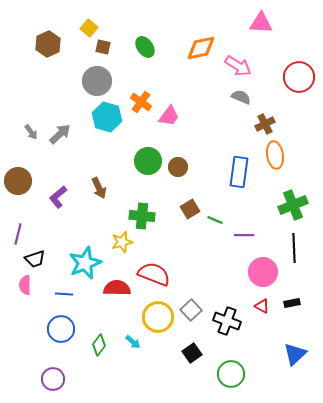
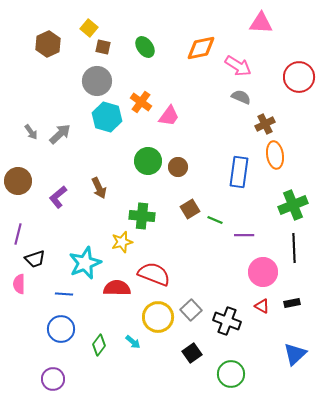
pink semicircle at (25, 285): moved 6 px left, 1 px up
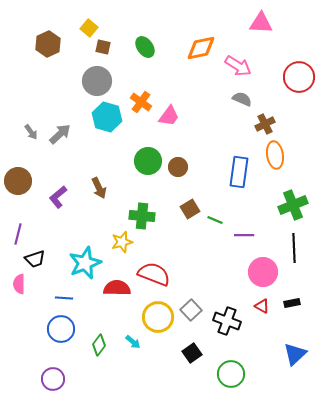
gray semicircle at (241, 97): moved 1 px right, 2 px down
blue line at (64, 294): moved 4 px down
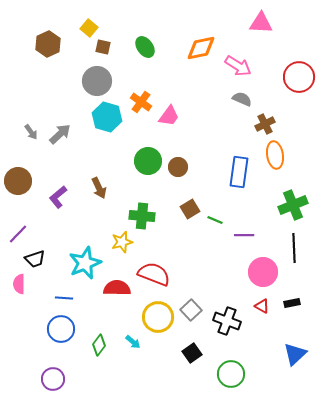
purple line at (18, 234): rotated 30 degrees clockwise
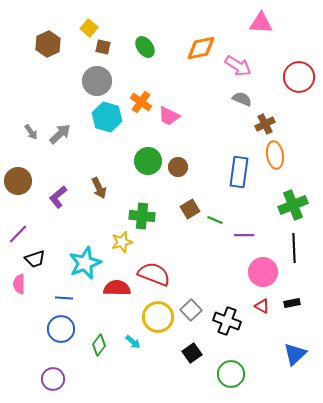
pink trapezoid at (169, 116): rotated 80 degrees clockwise
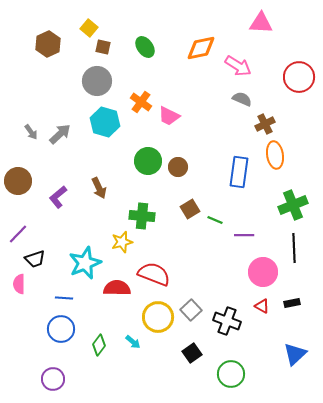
cyan hexagon at (107, 117): moved 2 px left, 5 px down
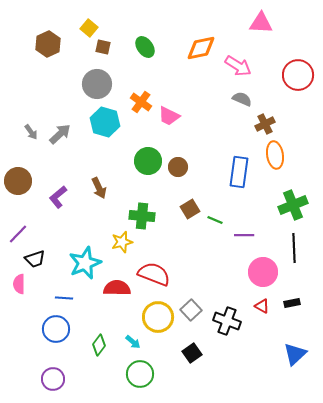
red circle at (299, 77): moved 1 px left, 2 px up
gray circle at (97, 81): moved 3 px down
blue circle at (61, 329): moved 5 px left
green circle at (231, 374): moved 91 px left
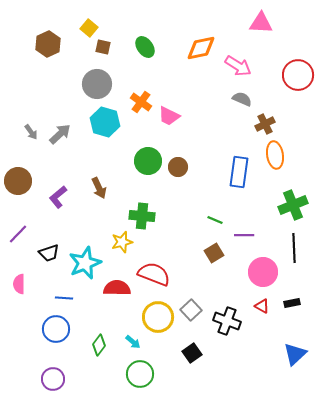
brown square at (190, 209): moved 24 px right, 44 px down
black trapezoid at (35, 259): moved 14 px right, 6 px up
